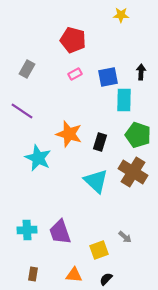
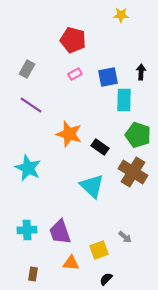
purple line: moved 9 px right, 6 px up
black rectangle: moved 5 px down; rotated 72 degrees counterclockwise
cyan star: moved 10 px left, 10 px down
cyan triangle: moved 4 px left, 5 px down
orange triangle: moved 3 px left, 12 px up
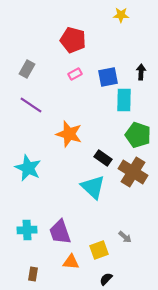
black rectangle: moved 3 px right, 11 px down
cyan triangle: moved 1 px right, 1 px down
orange triangle: moved 1 px up
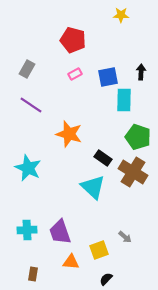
green pentagon: moved 2 px down
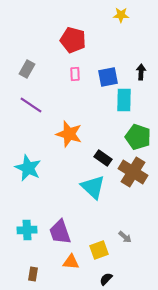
pink rectangle: rotated 64 degrees counterclockwise
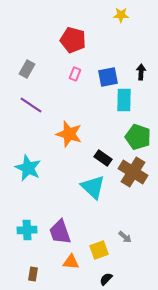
pink rectangle: rotated 24 degrees clockwise
